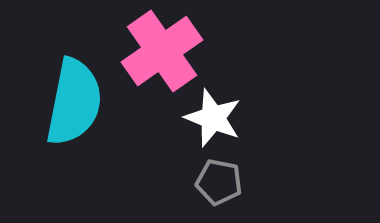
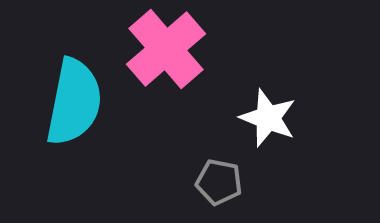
pink cross: moved 4 px right, 2 px up; rotated 6 degrees counterclockwise
white star: moved 55 px right
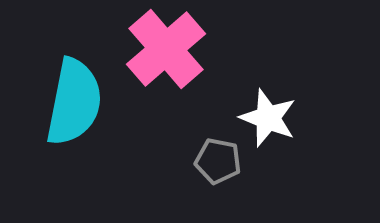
gray pentagon: moved 1 px left, 21 px up
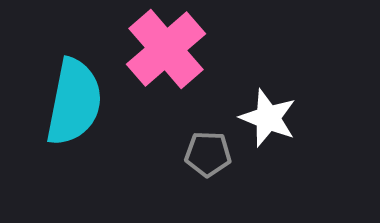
gray pentagon: moved 10 px left, 7 px up; rotated 9 degrees counterclockwise
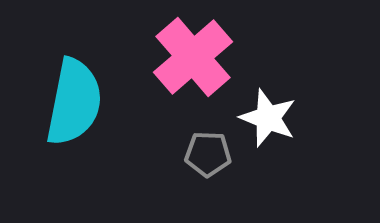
pink cross: moved 27 px right, 8 px down
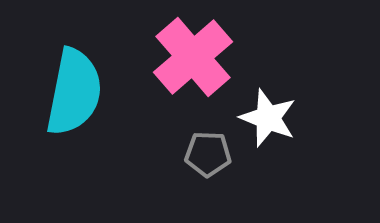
cyan semicircle: moved 10 px up
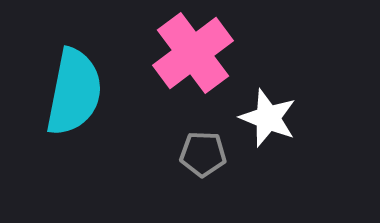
pink cross: moved 4 px up; rotated 4 degrees clockwise
gray pentagon: moved 5 px left
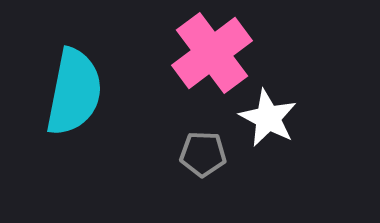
pink cross: moved 19 px right
white star: rotated 6 degrees clockwise
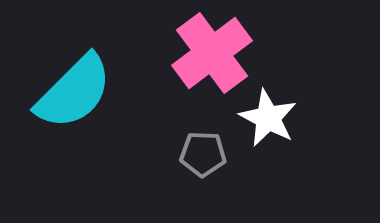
cyan semicircle: rotated 34 degrees clockwise
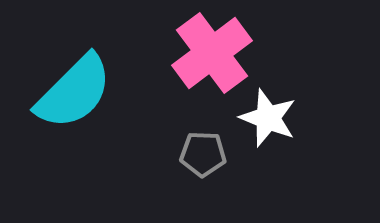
white star: rotated 6 degrees counterclockwise
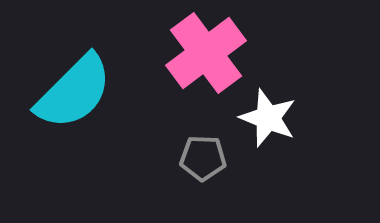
pink cross: moved 6 px left
gray pentagon: moved 4 px down
